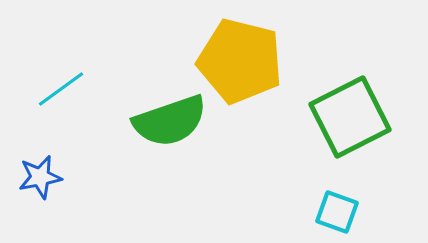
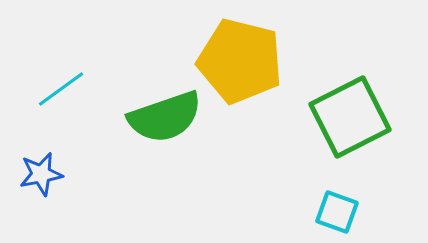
green semicircle: moved 5 px left, 4 px up
blue star: moved 1 px right, 3 px up
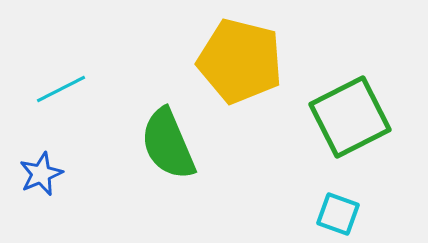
cyan line: rotated 9 degrees clockwise
green semicircle: moved 3 px right, 27 px down; rotated 86 degrees clockwise
blue star: rotated 12 degrees counterclockwise
cyan square: moved 1 px right, 2 px down
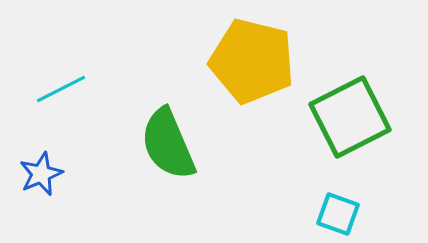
yellow pentagon: moved 12 px right
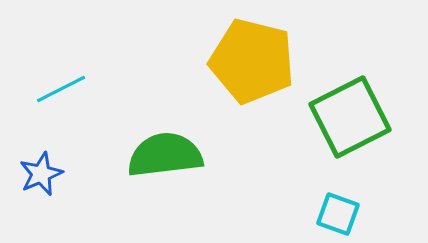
green semicircle: moved 3 px left, 11 px down; rotated 106 degrees clockwise
